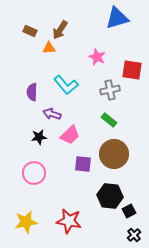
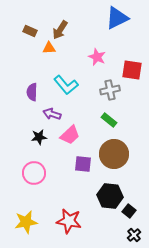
blue triangle: rotated 10 degrees counterclockwise
black square: rotated 24 degrees counterclockwise
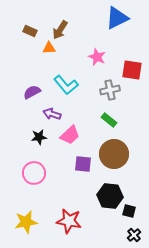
purple semicircle: rotated 60 degrees clockwise
black square: rotated 24 degrees counterclockwise
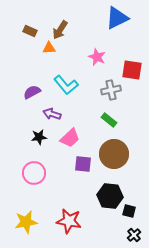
gray cross: moved 1 px right
pink trapezoid: moved 3 px down
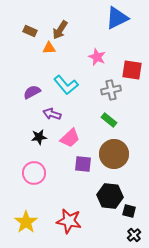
yellow star: rotated 25 degrees counterclockwise
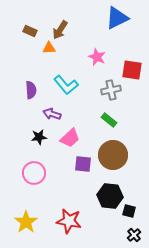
purple semicircle: moved 1 px left, 2 px up; rotated 114 degrees clockwise
brown circle: moved 1 px left, 1 px down
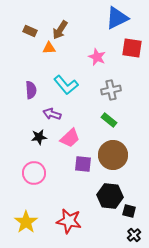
red square: moved 22 px up
